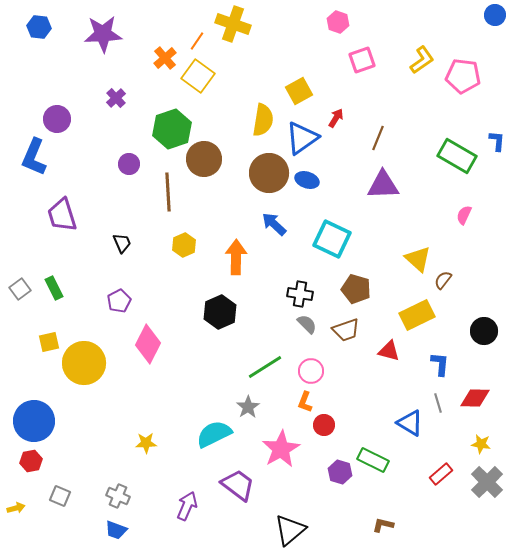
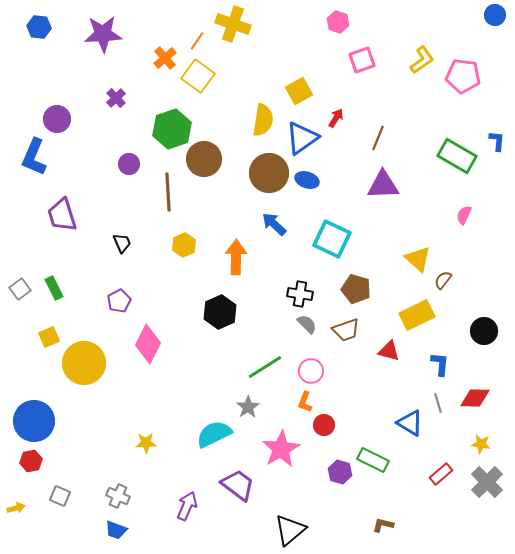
yellow square at (49, 342): moved 5 px up; rotated 10 degrees counterclockwise
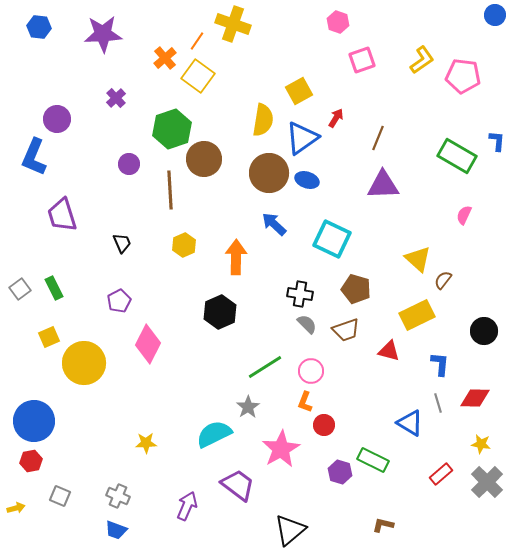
brown line at (168, 192): moved 2 px right, 2 px up
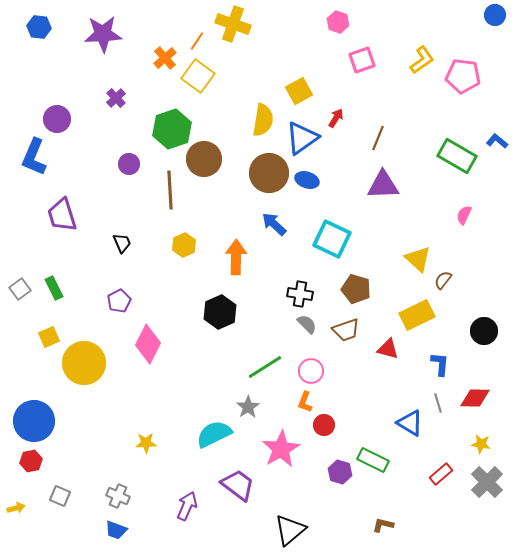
blue L-shape at (497, 141): rotated 55 degrees counterclockwise
red triangle at (389, 351): moved 1 px left, 2 px up
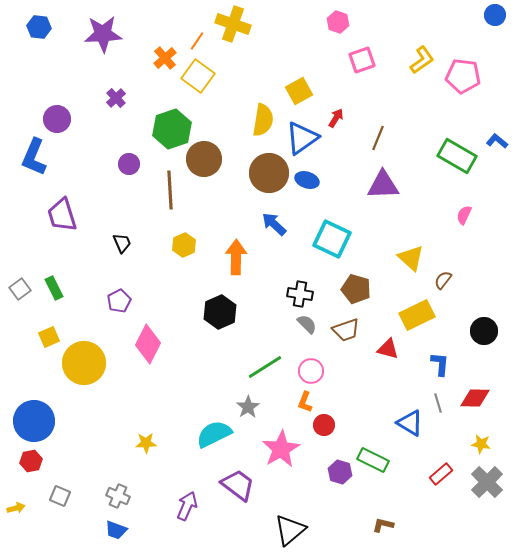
yellow triangle at (418, 259): moved 7 px left, 1 px up
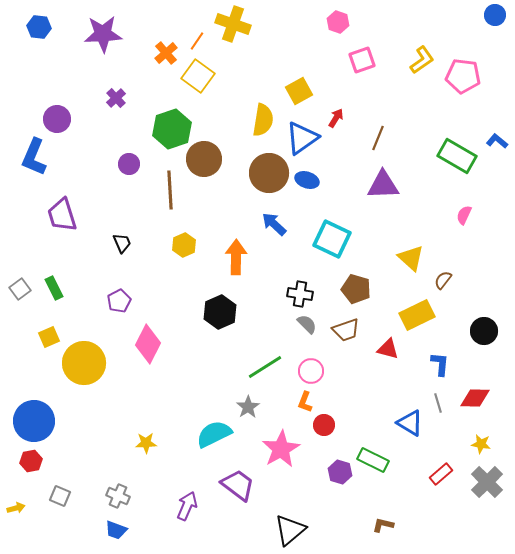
orange cross at (165, 58): moved 1 px right, 5 px up
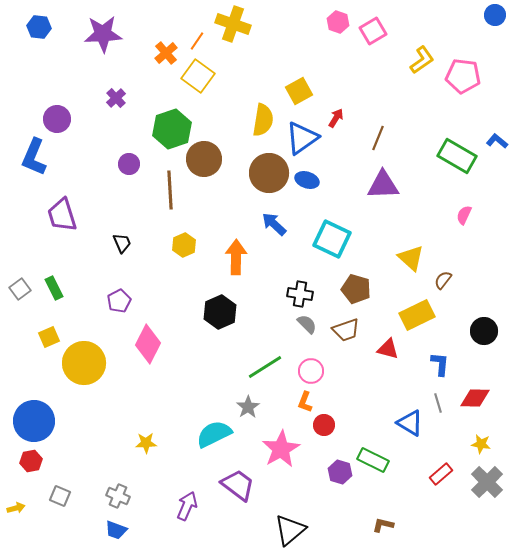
pink square at (362, 60): moved 11 px right, 29 px up; rotated 12 degrees counterclockwise
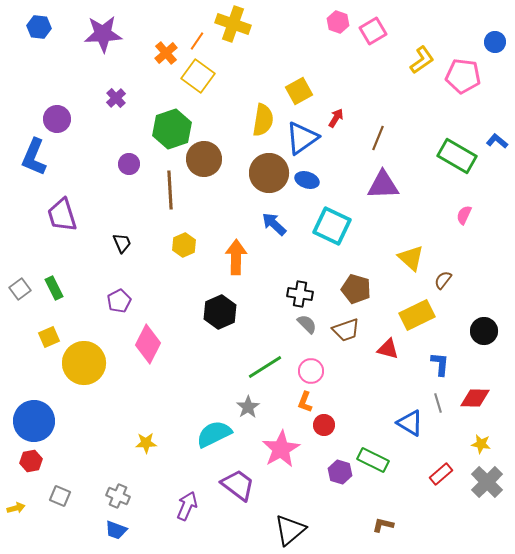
blue circle at (495, 15): moved 27 px down
cyan square at (332, 239): moved 13 px up
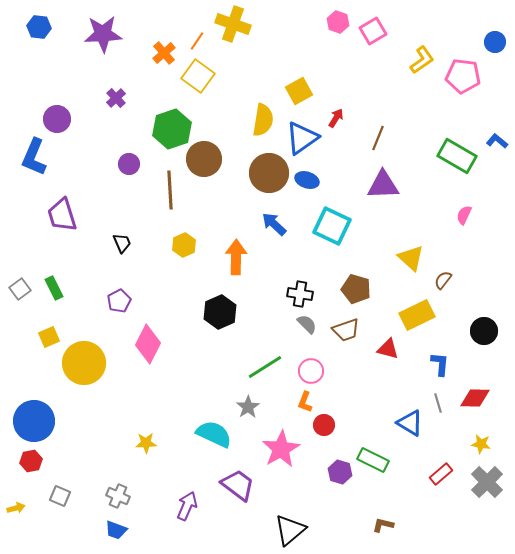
orange cross at (166, 53): moved 2 px left
cyan semicircle at (214, 434): rotated 51 degrees clockwise
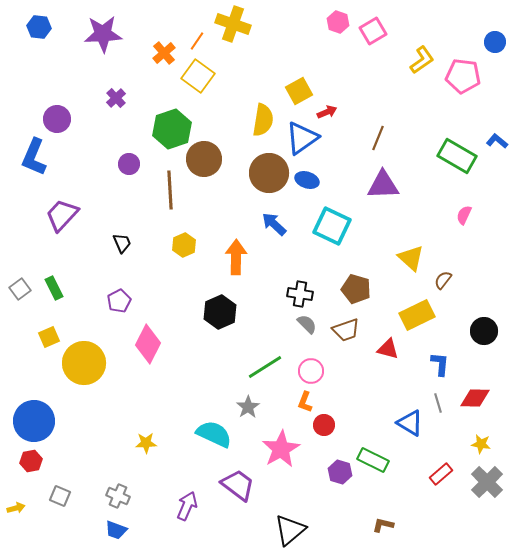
red arrow at (336, 118): moved 9 px left, 6 px up; rotated 36 degrees clockwise
purple trapezoid at (62, 215): rotated 60 degrees clockwise
